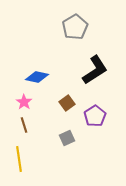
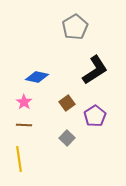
brown line: rotated 70 degrees counterclockwise
gray square: rotated 21 degrees counterclockwise
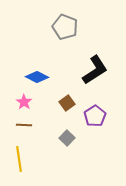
gray pentagon: moved 10 px left; rotated 20 degrees counterclockwise
blue diamond: rotated 15 degrees clockwise
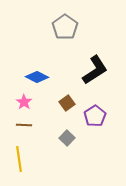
gray pentagon: rotated 15 degrees clockwise
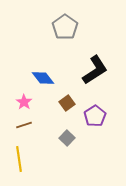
blue diamond: moved 6 px right, 1 px down; rotated 25 degrees clockwise
brown line: rotated 21 degrees counterclockwise
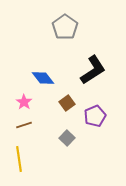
black L-shape: moved 2 px left
purple pentagon: rotated 10 degrees clockwise
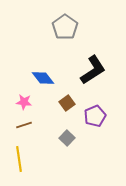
pink star: rotated 28 degrees counterclockwise
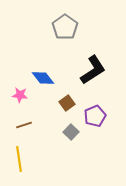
pink star: moved 4 px left, 7 px up
gray square: moved 4 px right, 6 px up
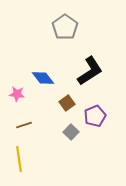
black L-shape: moved 3 px left, 1 px down
pink star: moved 3 px left, 1 px up
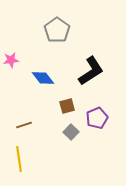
gray pentagon: moved 8 px left, 3 px down
black L-shape: moved 1 px right
pink star: moved 6 px left, 34 px up; rotated 14 degrees counterclockwise
brown square: moved 3 px down; rotated 21 degrees clockwise
purple pentagon: moved 2 px right, 2 px down
